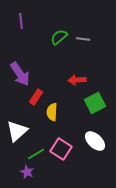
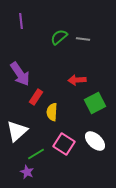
pink square: moved 3 px right, 5 px up
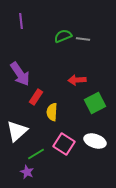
green semicircle: moved 4 px right, 1 px up; rotated 18 degrees clockwise
white ellipse: rotated 25 degrees counterclockwise
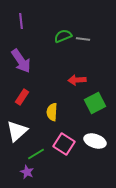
purple arrow: moved 1 px right, 13 px up
red rectangle: moved 14 px left
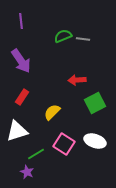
yellow semicircle: rotated 42 degrees clockwise
white triangle: rotated 25 degrees clockwise
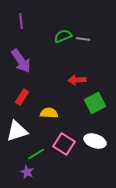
yellow semicircle: moved 3 px left, 1 px down; rotated 48 degrees clockwise
